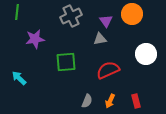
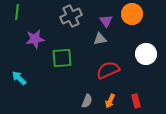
green square: moved 4 px left, 4 px up
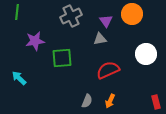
purple star: moved 2 px down
red rectangle: moved 20 px right, 1 px down
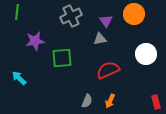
orange circle: moved 2 px right
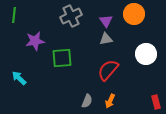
green line: moved 3 px left, 3 px down
gray triangle: moved 6 px right
red semicircle: rotated 25 degrees counterclockwise
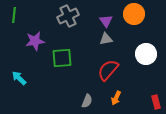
gray cross: moved 3 px left
orange arrow: moved 6 px right, 3 px up
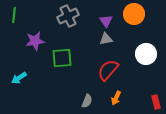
cyan arrow: rotated 77 degrees counterclockwise
